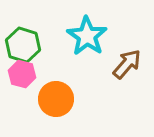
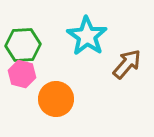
green hexagon: rotated 20 degrees counterclockwise
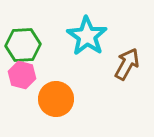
brown arrow: rotated 12 degrees counterclockwise
pink hexagon: moved 1 px down
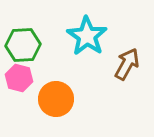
pink hexagon: moved 3 px left, 3 px down
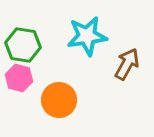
cyan star: rotated 30 degrees clockwise
green hexagon: rotated 12 degrees clockwise
orange circle: moved 3 px right, 1 px down
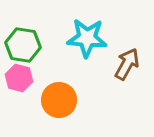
cyan star: moved 2 px down; rotated 12 degrees clockwise
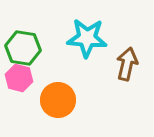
green hexagon: moved 3 px down
brown arrow: rotated 16 degrees counterclockwise
orange circle: moved 1 px left
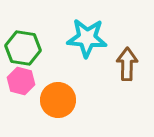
brown arrow: rotated 12 degrees counterclockwise
pink hexagon: moved 2 px right, 3 px down
